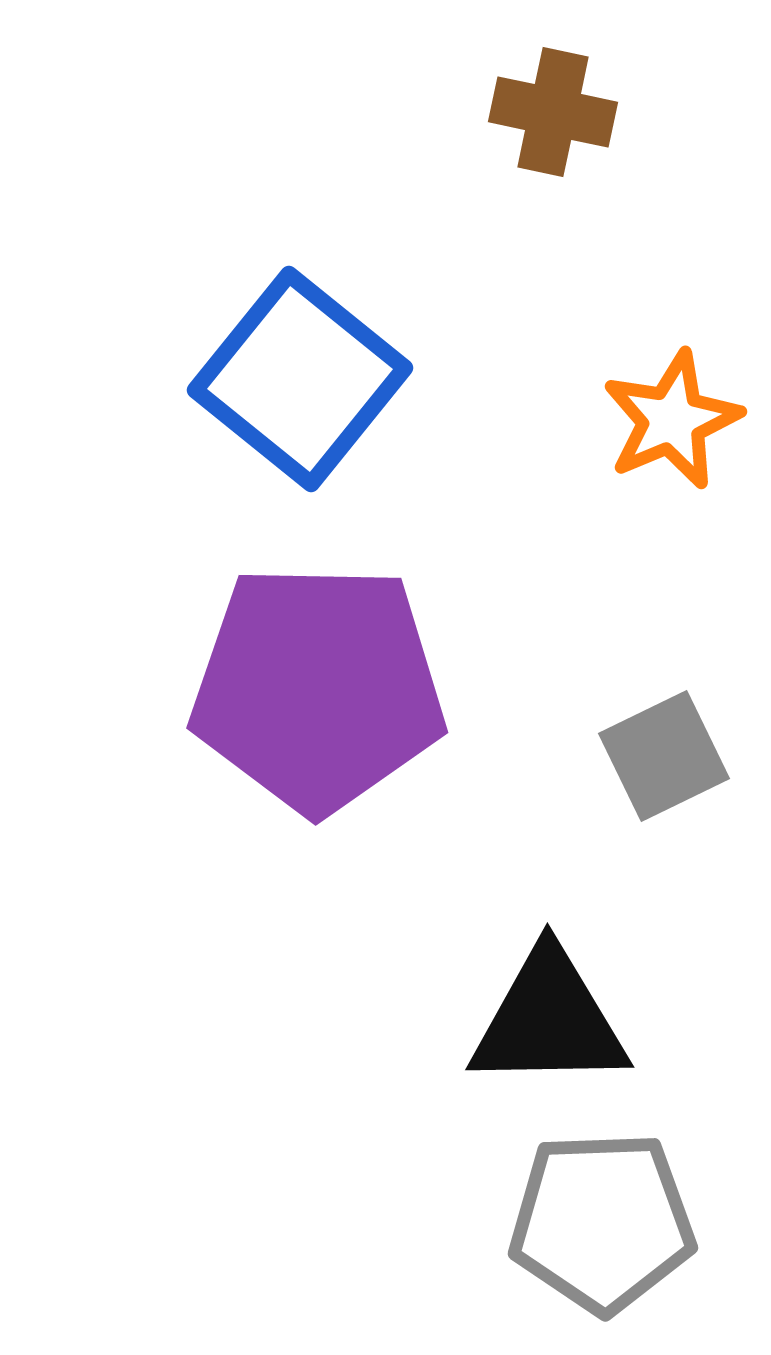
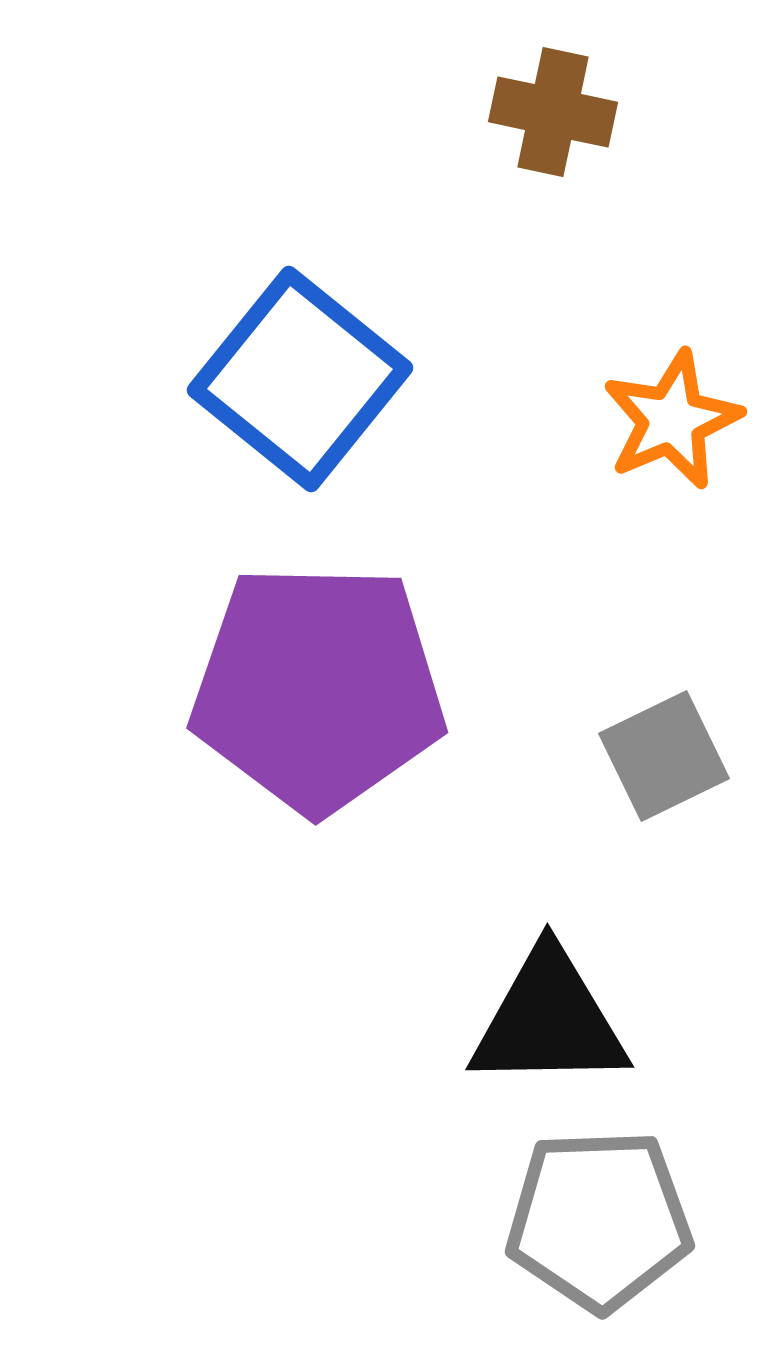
gray pentagon: moved 3 px left, 2 px up
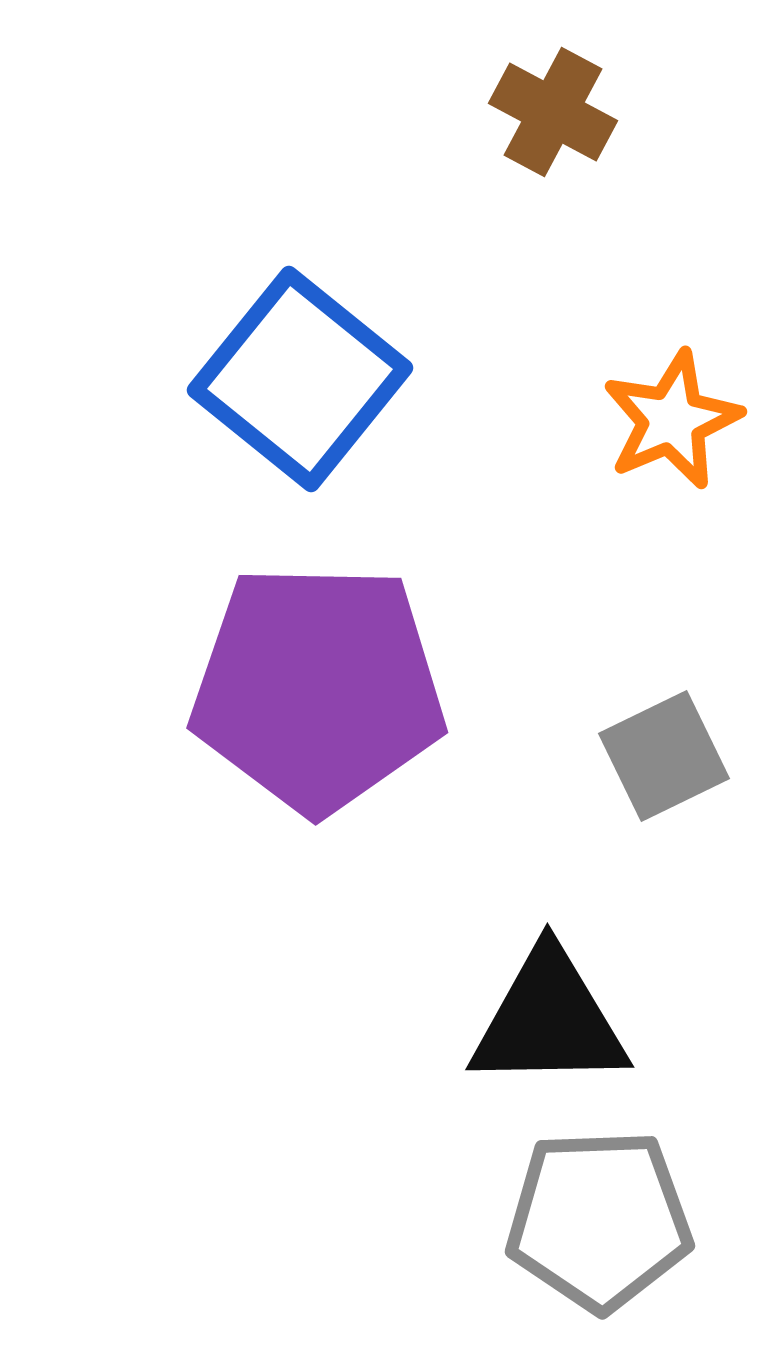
brown cross: rotated 16 degrees clockwise
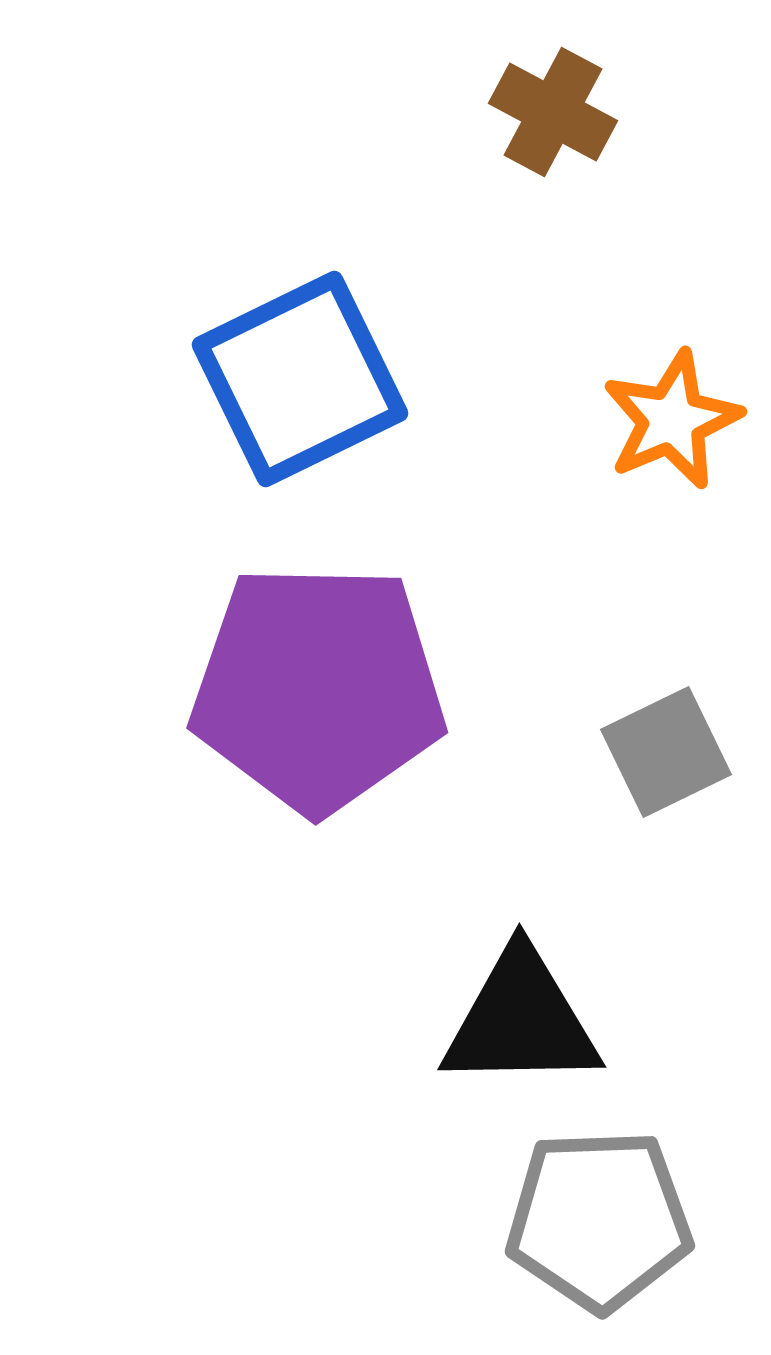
blue square: rotated 25 degrees clockwise
gray square: moved 2 px right, 4 px up
black triangle: moved 28 px left
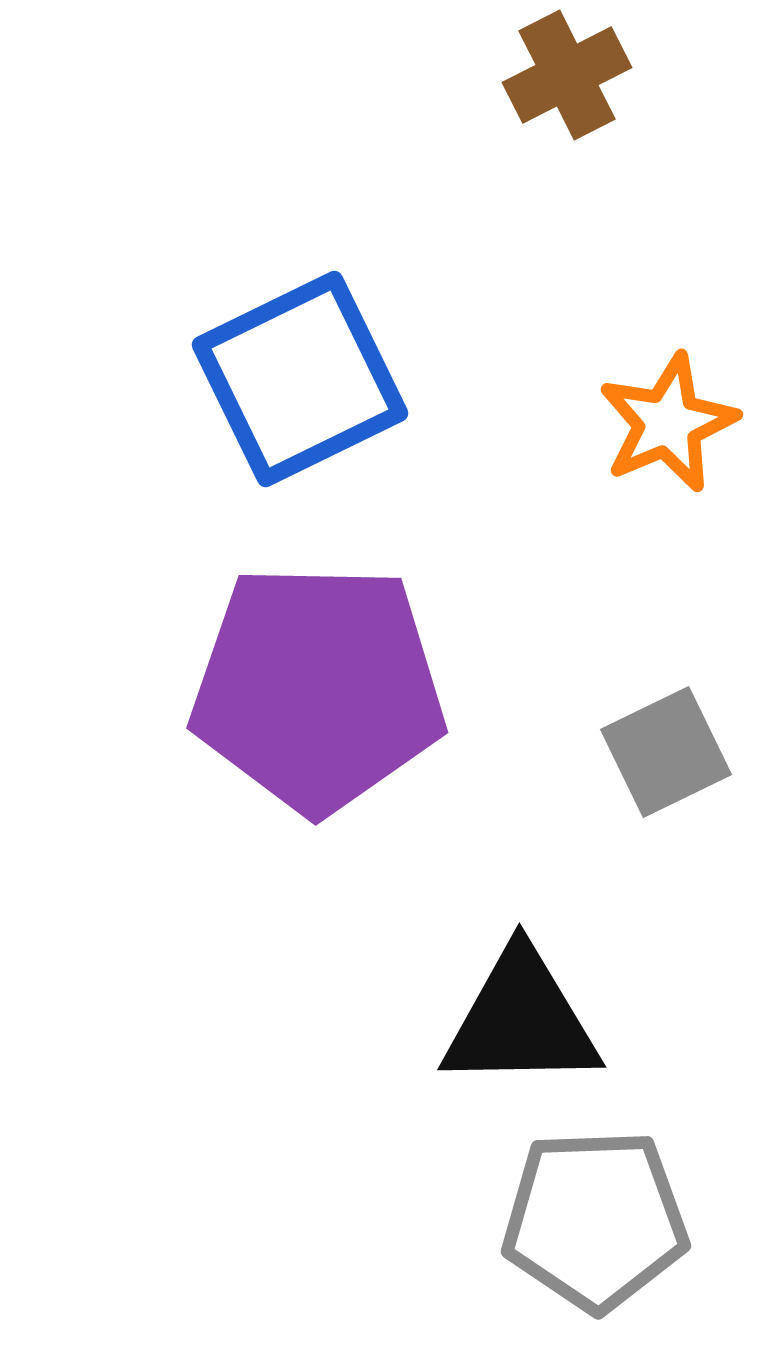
brown cross: moved 14 px right, 37 px up; rotated 35 degrees clockwise
orange star: moved 4 px left, 3 px down
gray pentagon: moved 4 px left
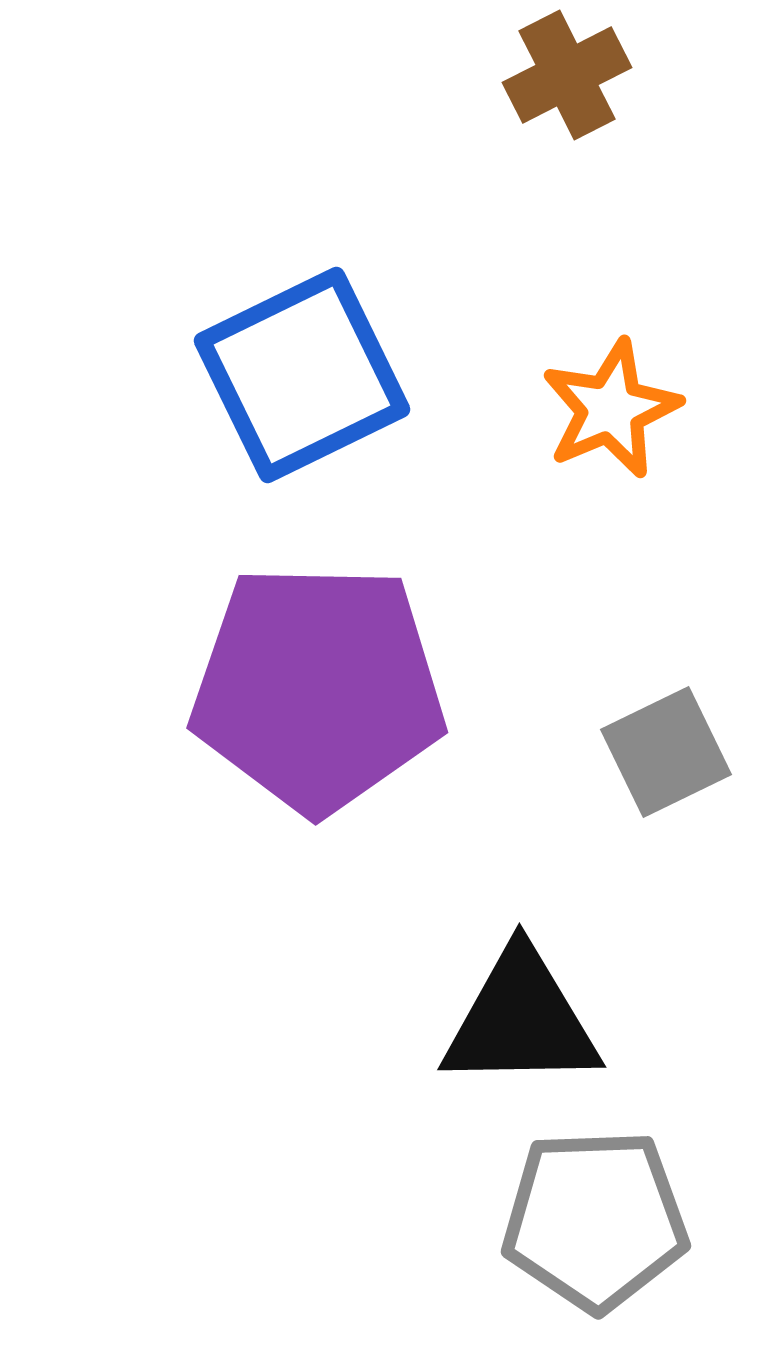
blue square: moved 2 px right, 4 px up
orange star: moved 57 px left, 14 px up
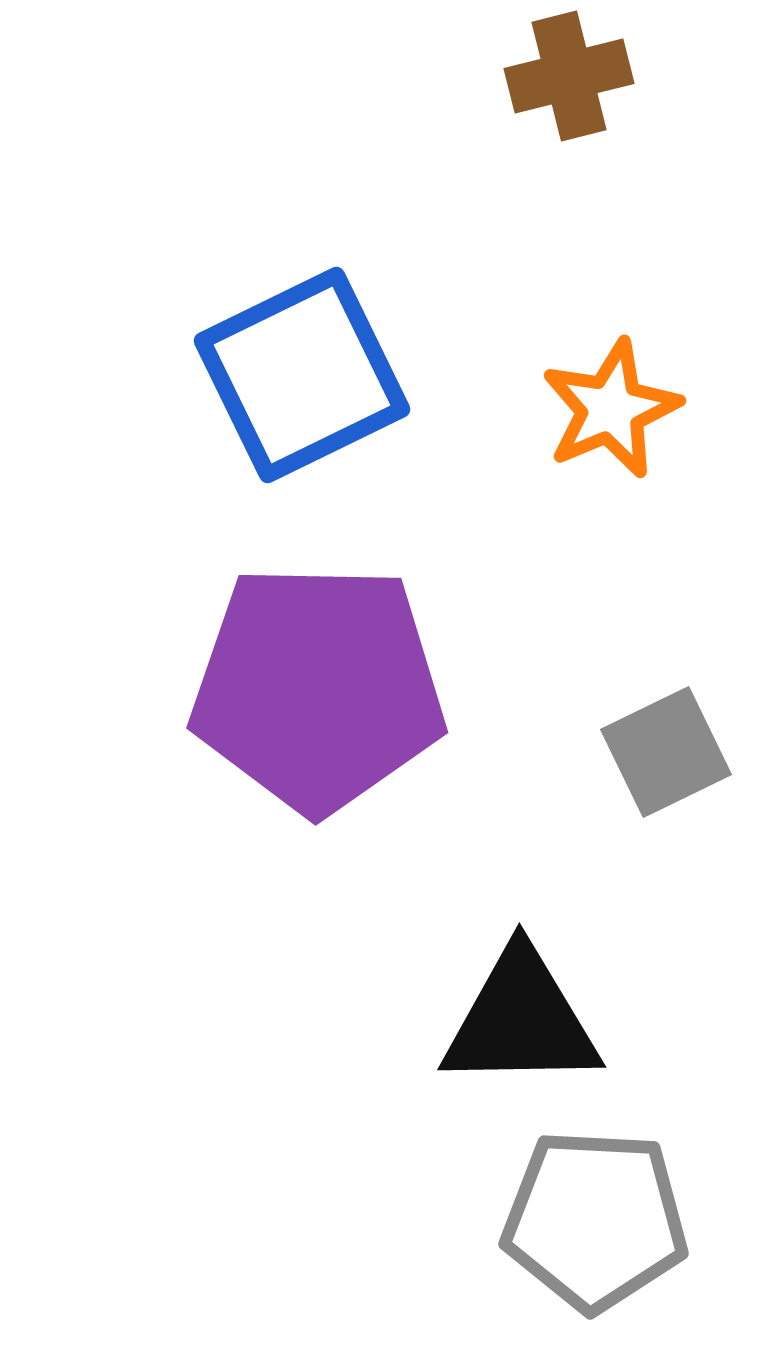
brown cross: moved 2 px right, 1 px down; rotated 13 degrees clockwise
gray pentagon: rotated 5 degrees clockwise
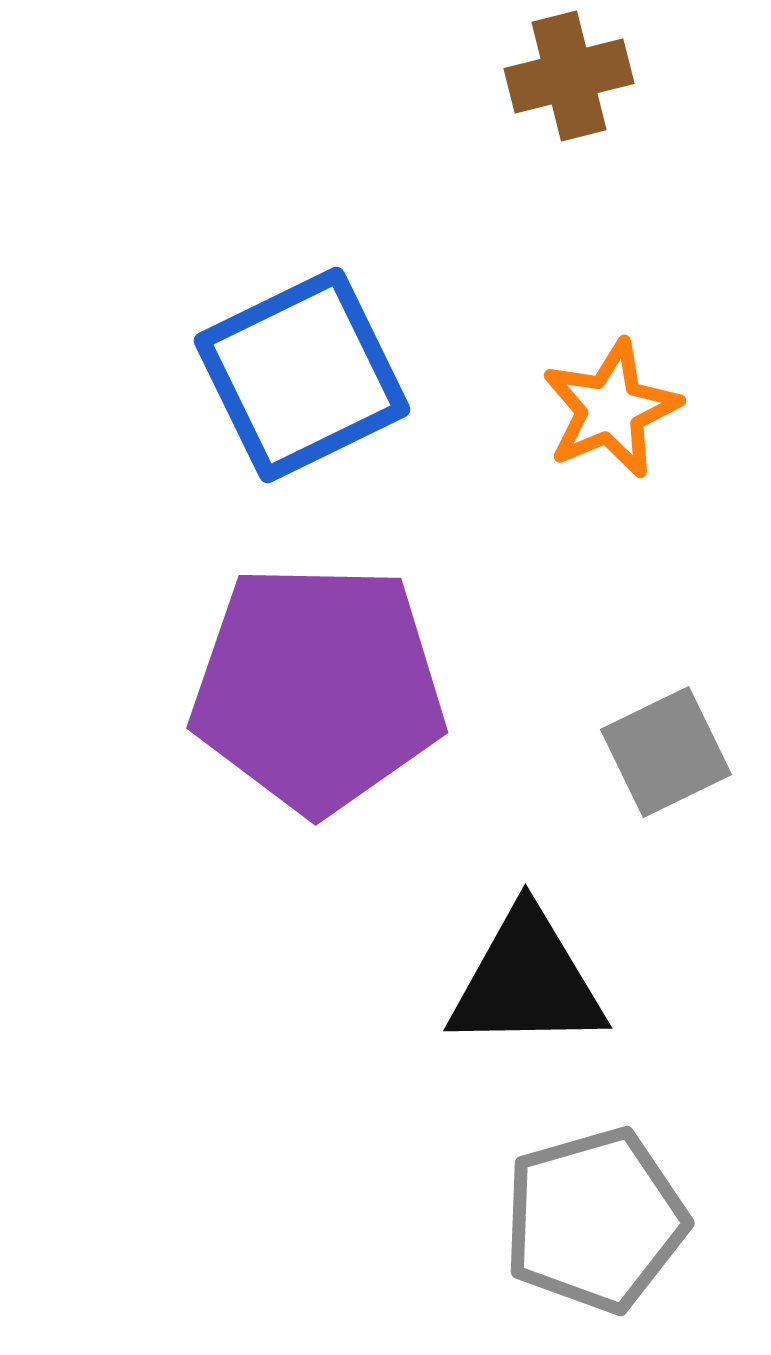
black triangle: moved 6 px right, 39 px up
gray pentagon: rotated 19 degrees counterclockwise
